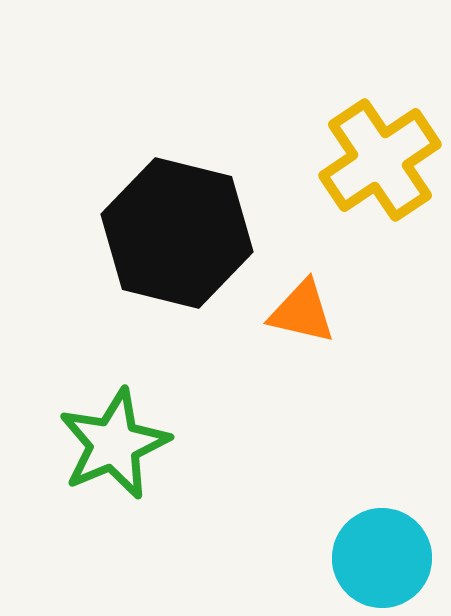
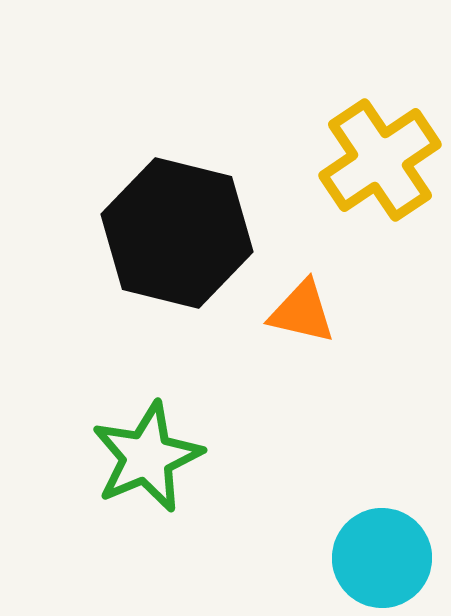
green star: moved 33 px right, 13 px down
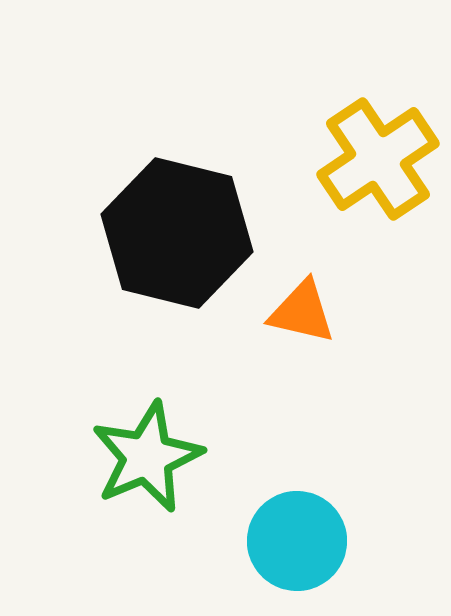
yellow cross: moved 2 px left, 1 px up
cyan circle: moved 85 px left, 17 px up
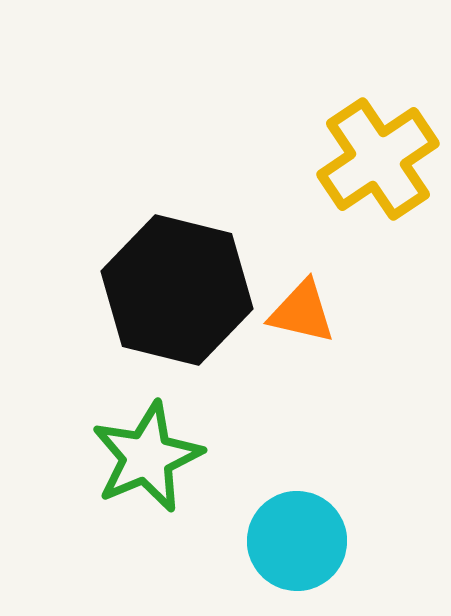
black hexagon: moved 57 px down
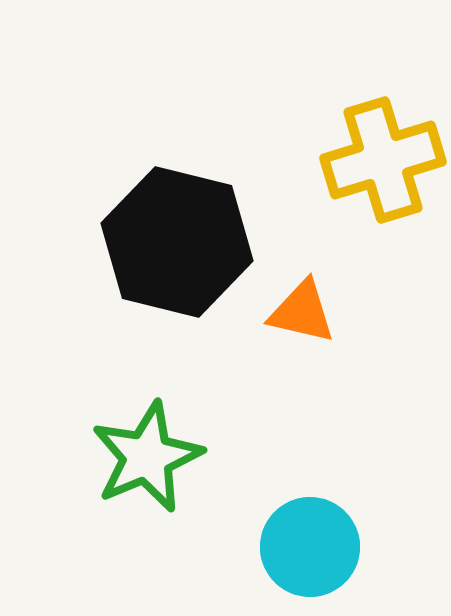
yellow cross: moved 5 px right, 1 px down; rotated 17 degrees clockwise
black hexagon: moved 48 px up
cyan circle: moved 13 px right, 6 px down
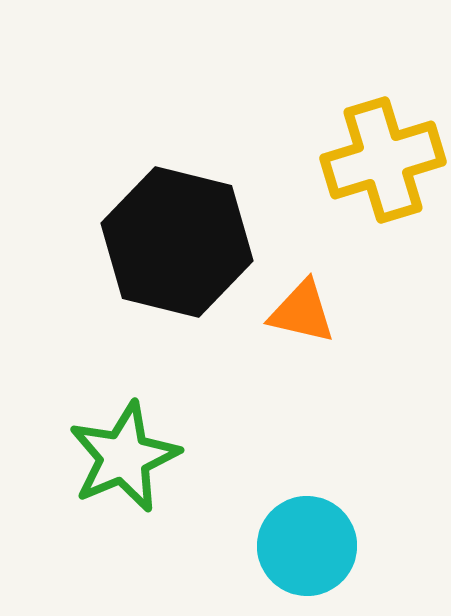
green star: moved 23 px left
cyan circle: moved 3 px left, 1 px up
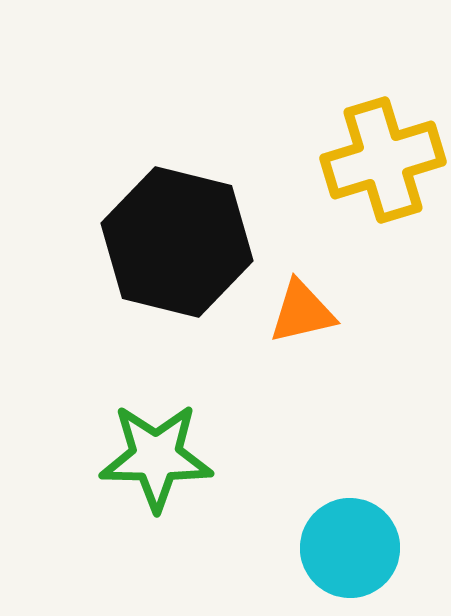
orange triangle: rotated 26 degrees counterclockwise
green star: moved 32 px right; rotated 24 degrees clockwise
cyan circle: moved 43 px right, 2 px down
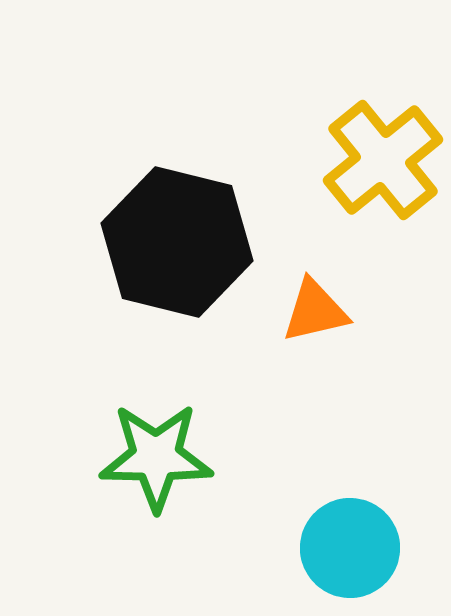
yellow cross: rotated 22 degrees counterclockwise
orange triangle: moved 13 px right, 1 px up
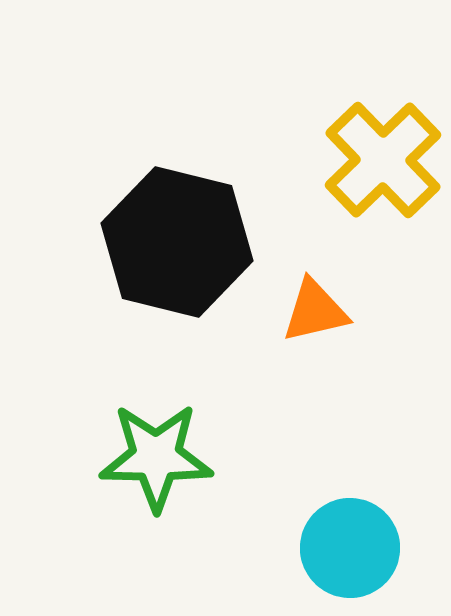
yellow cross: rotated 5 degrees counterclockwise
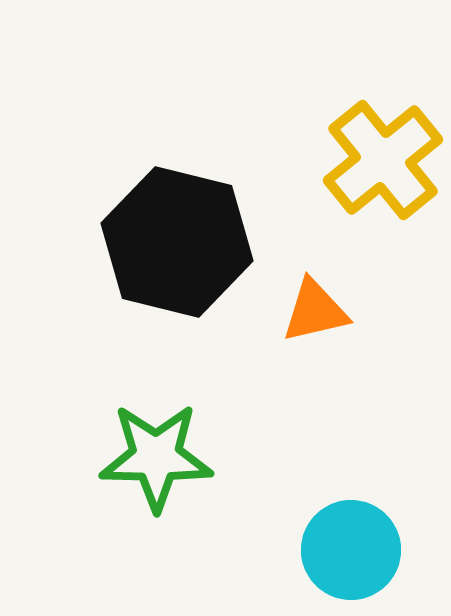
yellow cross: rotated 5 degrees clockwise
cyan circle: moved 1 px right, 2 px down
